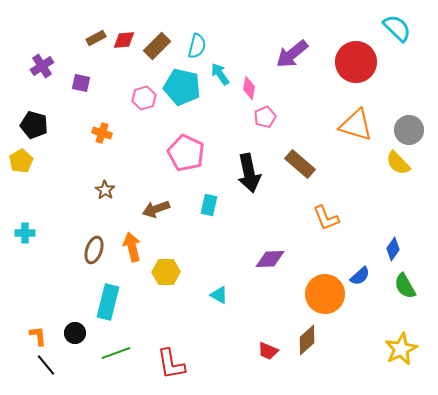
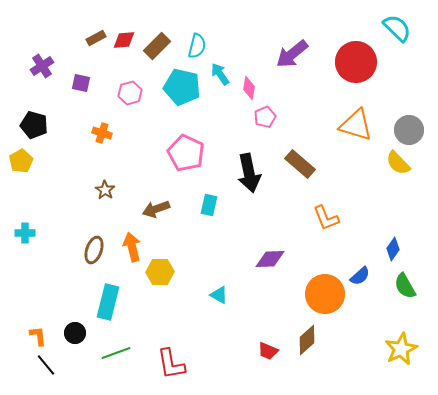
pink hexagon at (144, 98): moved 14 px left, 5 px up
yellow hexagon at (166, 272): moved 6 px left
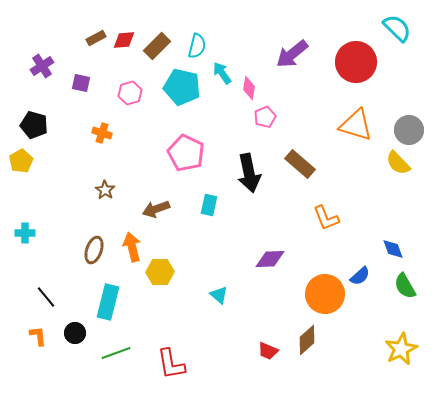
cyan arrow at (220, 74): moved 2 px right, 1 px up
blue diamond at (393, 249): rotated 55 degrees counterclockwise
cyan triangle at (219, 295): rotated 12 degrees clockwise
black line at (46, 365): moved 68 px up
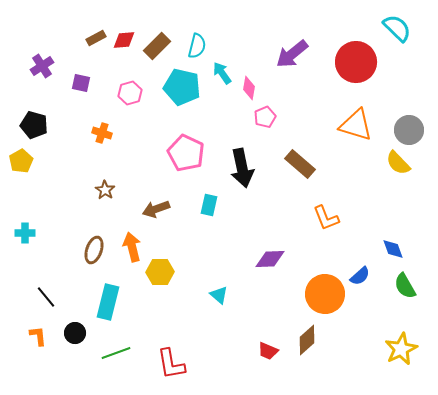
black arrow at (249, 173): moved 7 px left, 5 px up
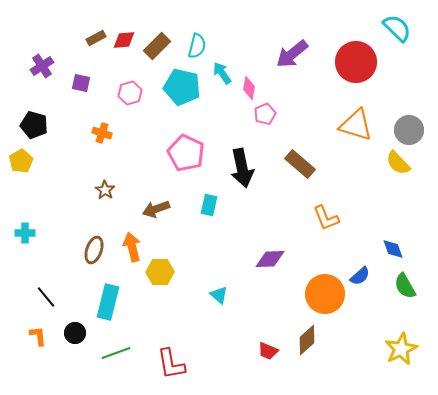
pink pentagon at (265, 117): moved 3 px up
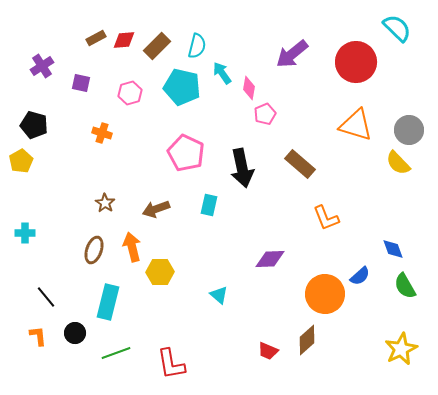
brown star at (105, 190): moved 13 px down
